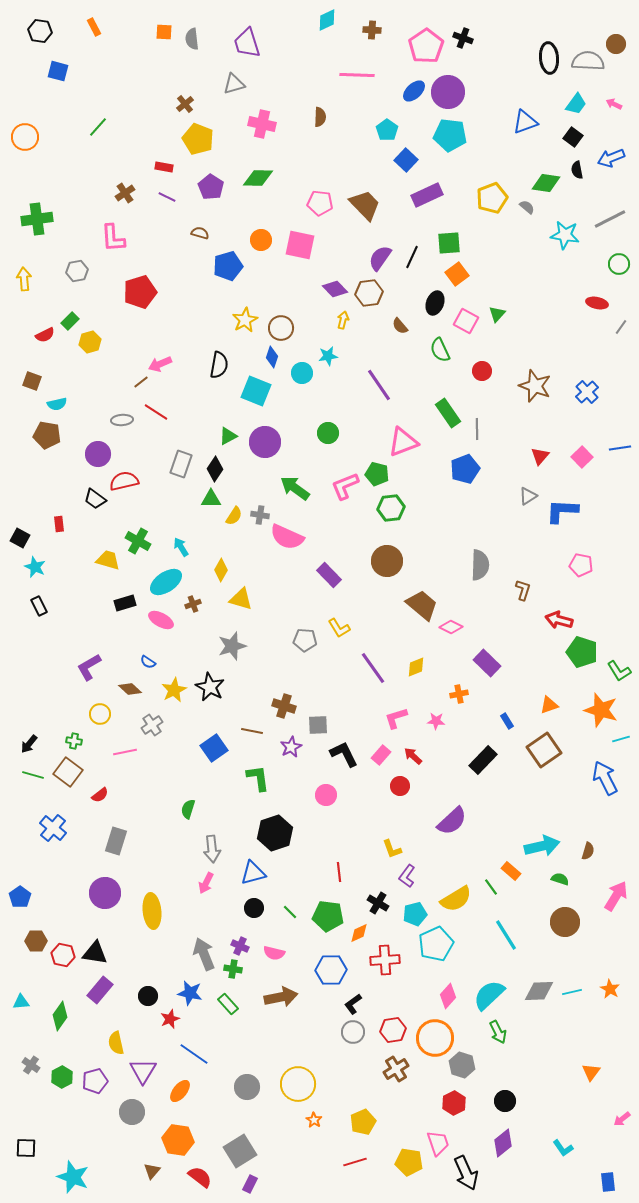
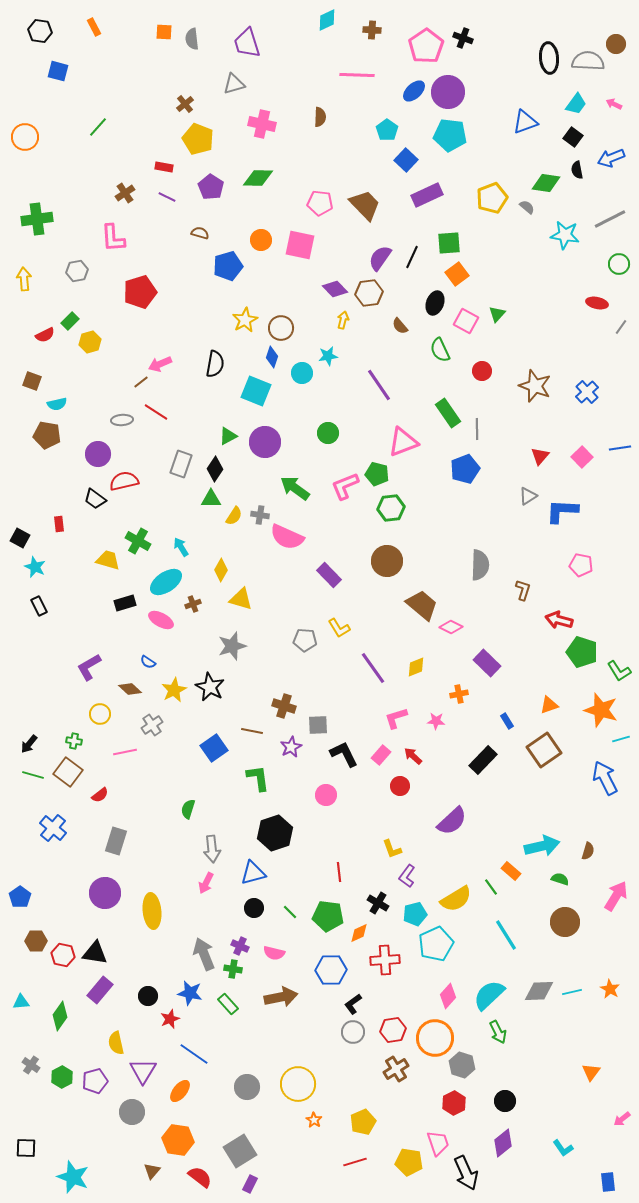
black semicircle at (219, 365): moved 4 px left, 1 px up
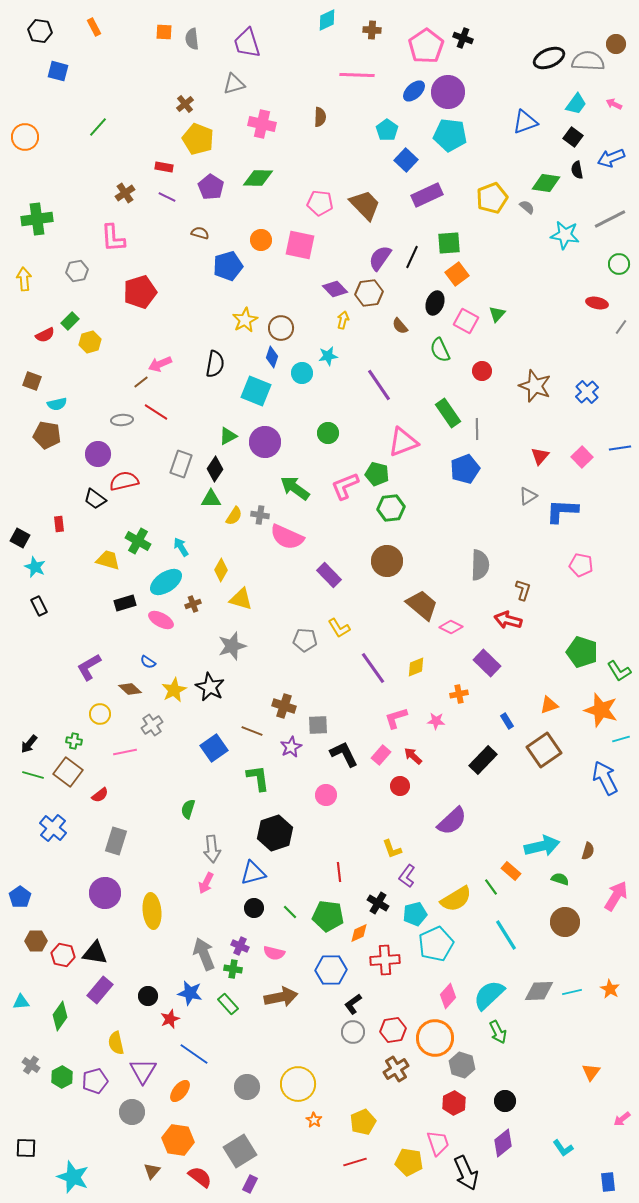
black ellipse at (549, 58): rotated 72 degrees clockwise
red arrow at (559, 620): moved 51 px left
brown line at (252, 731): rotated 10 degrees clockwise
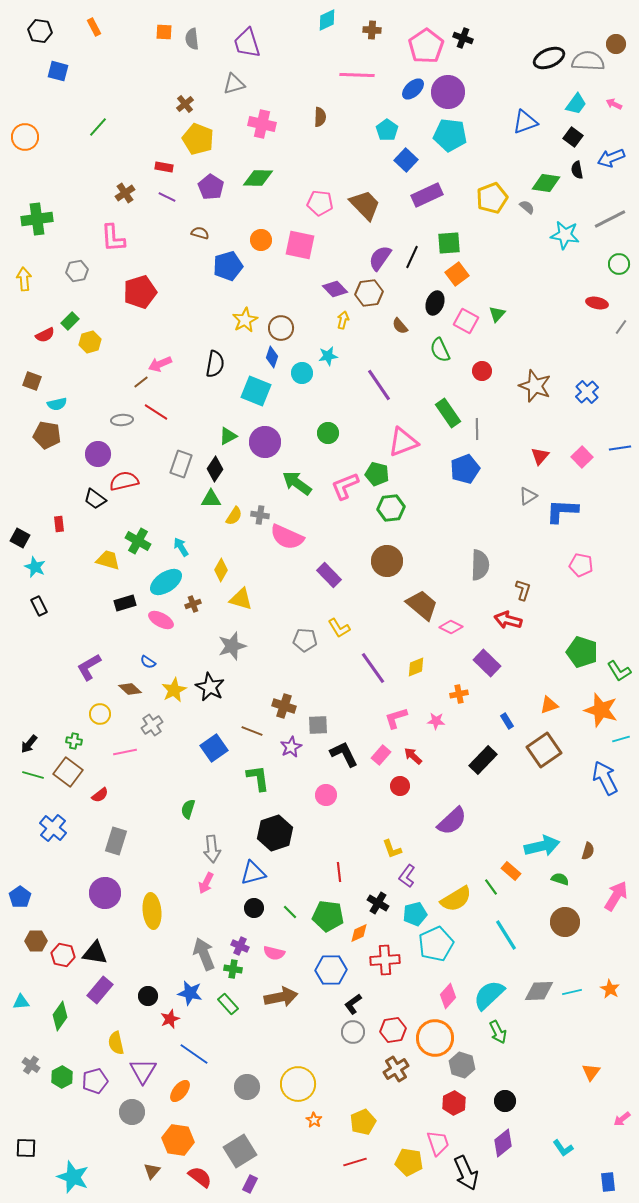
blue ellipse at (414, 91): moved 1 px left, 2 px up
green arrow at (295, 488): moved 2 px right, 5 px up
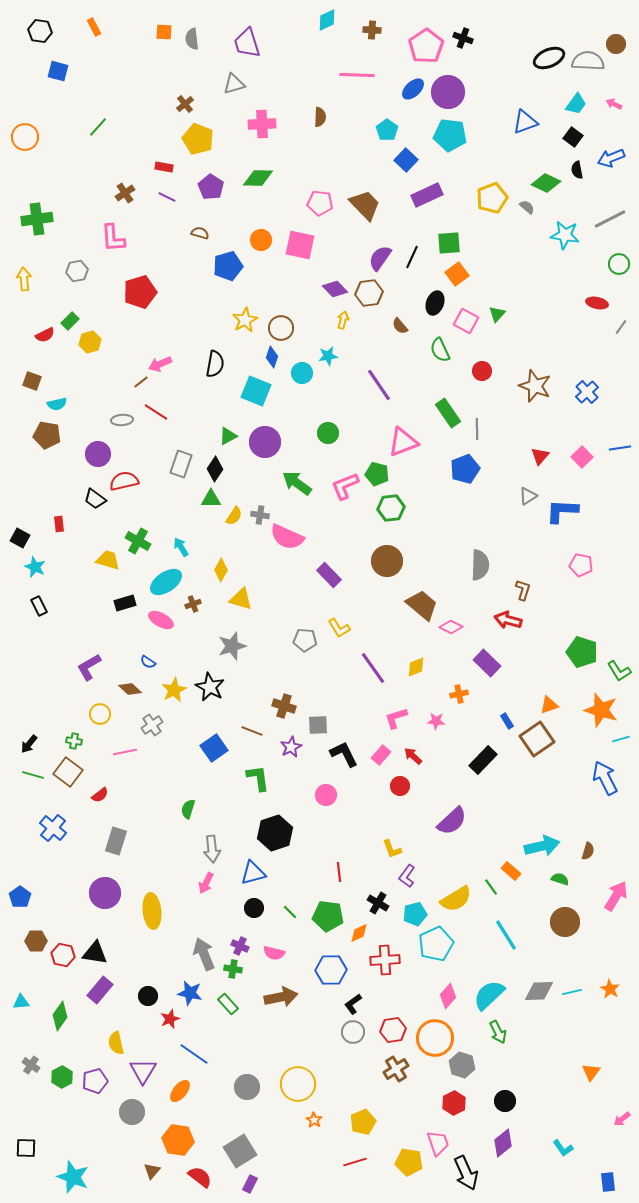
pink cross at (262, 124): rotated 16 degrees counterclockwise
green diamond at (546, 183): rotated 16 degrees clockwise
brown square at (544, 750): moved 7 px left, 11 px up
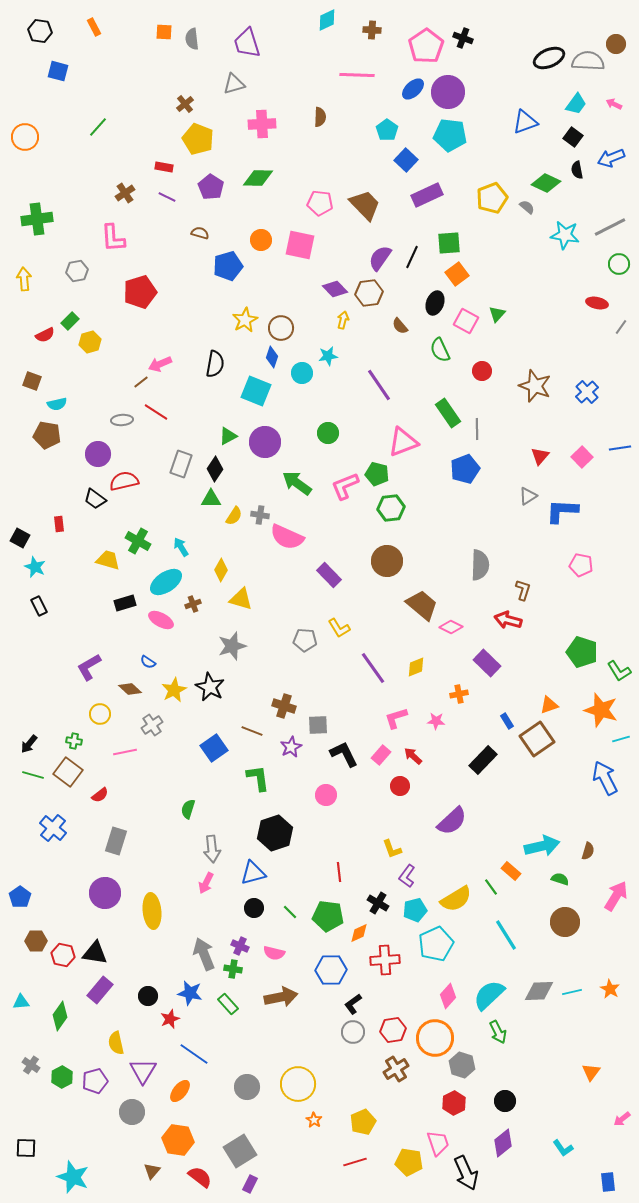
gray line at (610, 219): moved 8 px down
cyan pentagon at (415, 914): moved 4 px up
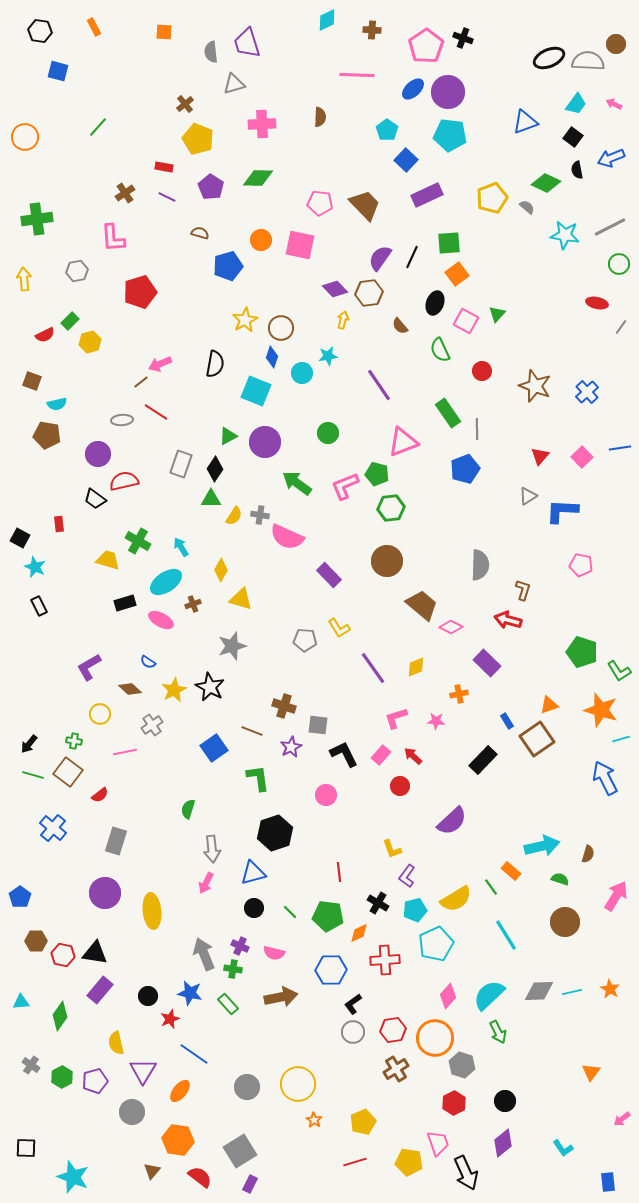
gray semicircle at (192, 39): moved 19 px right, 13 px down
gray square at (318, 725): rotated 10 degrees clockwise
brown semicircle at (588, 851): moved 3 px down
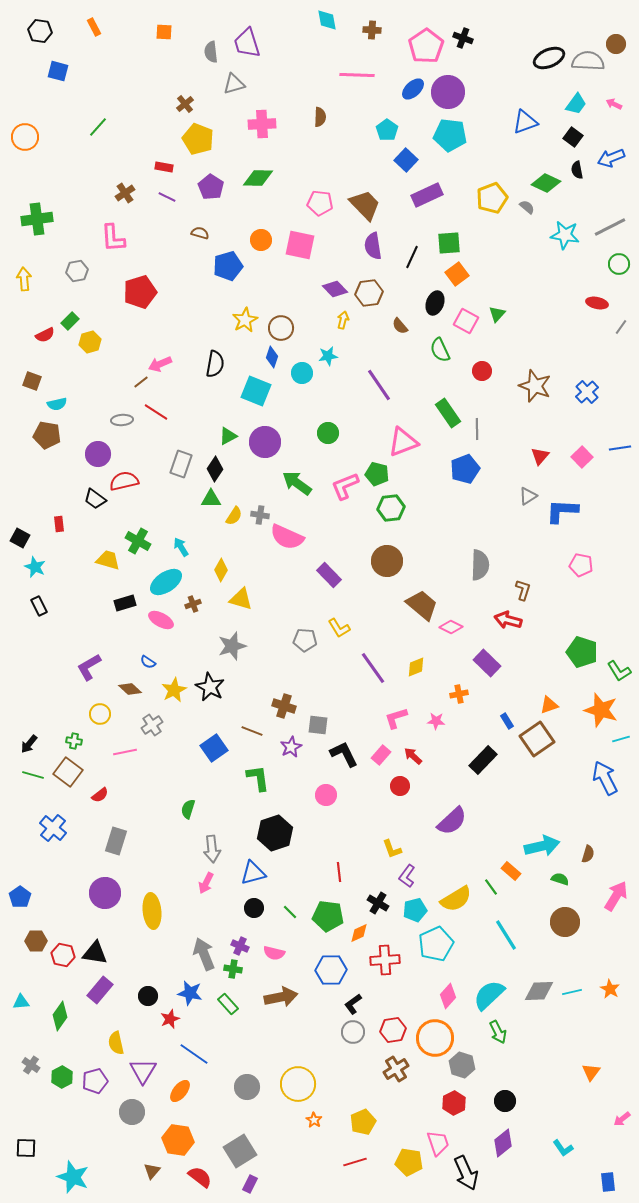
cyan diamond at (327, 20): rotated 75 degrees counterclockwise
purple semicircle at (380, 258): moved 7 px left, 12 px up; rotated 44 degrees counterclockwise
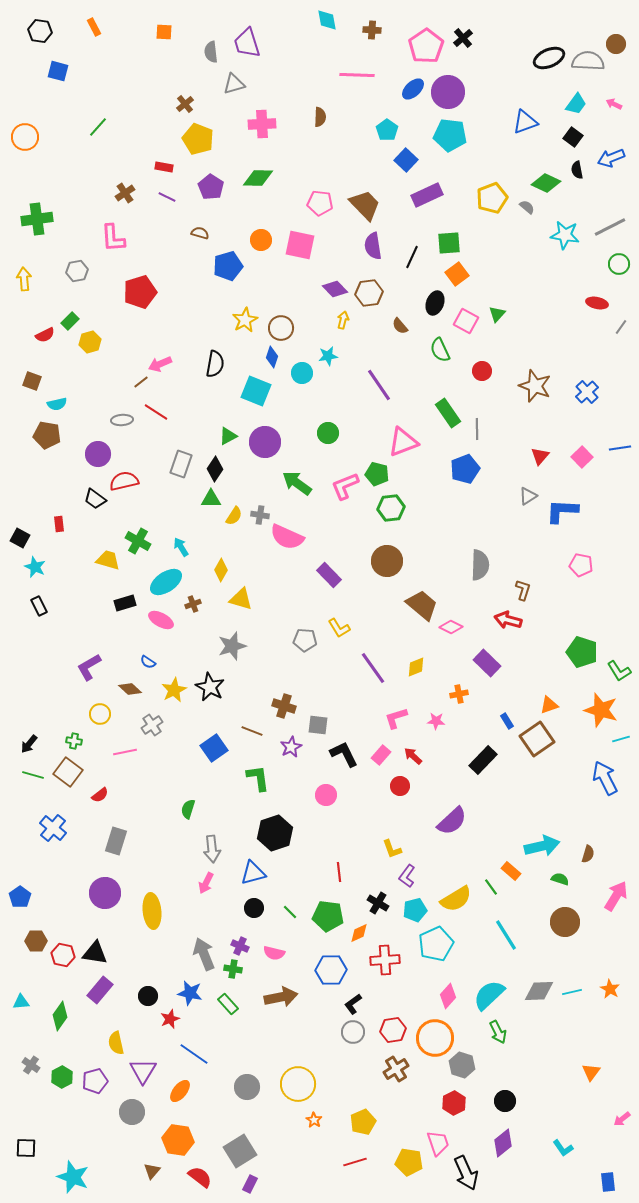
black cross at (463, 38): rotated 30 degrees clockwise
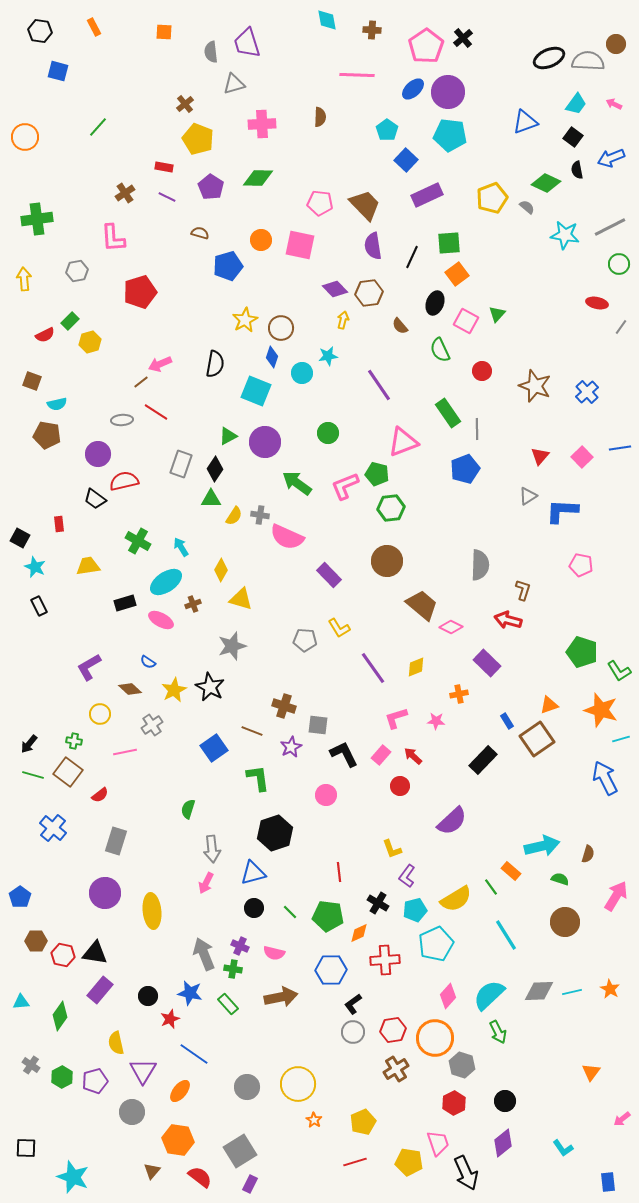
yellow trapezoid at (108, 560): moved 20 px left, 6 px down; rotated 25 degrees counterclockwise
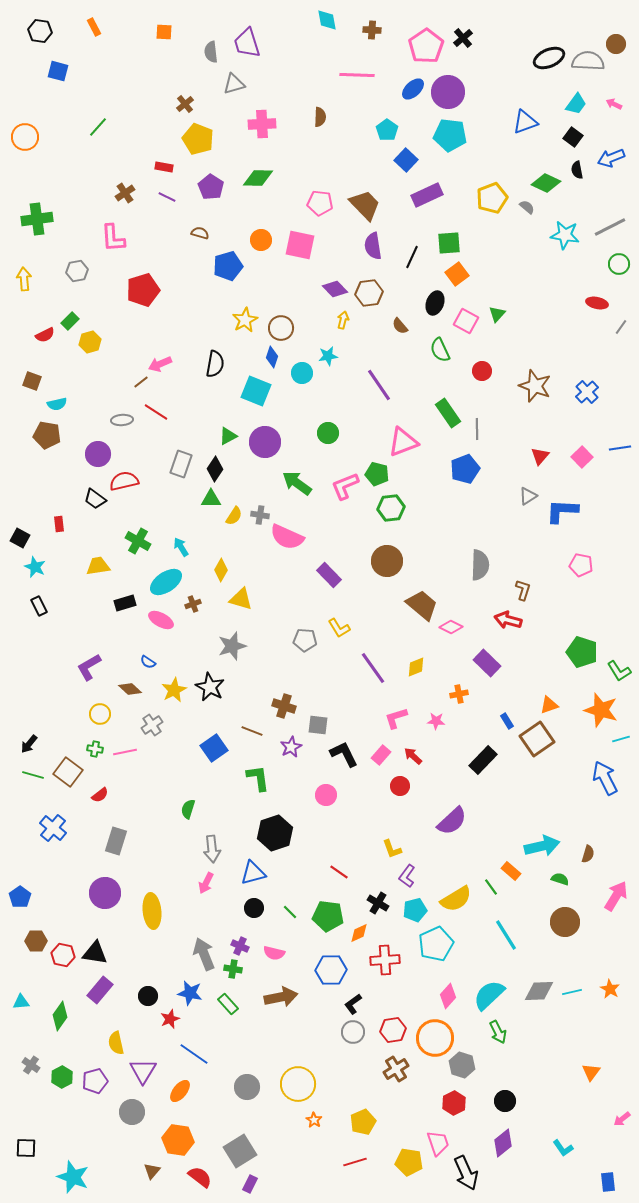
red pentagon at (140, 292): moved 3 px right, 2 px up
yellow trapezoid at (88, 566): moved 10 px right
green cross at (74, 741): moved 21 px right, 8 px down
red line at (339, 872): rotated 48 degrees counterclockwise
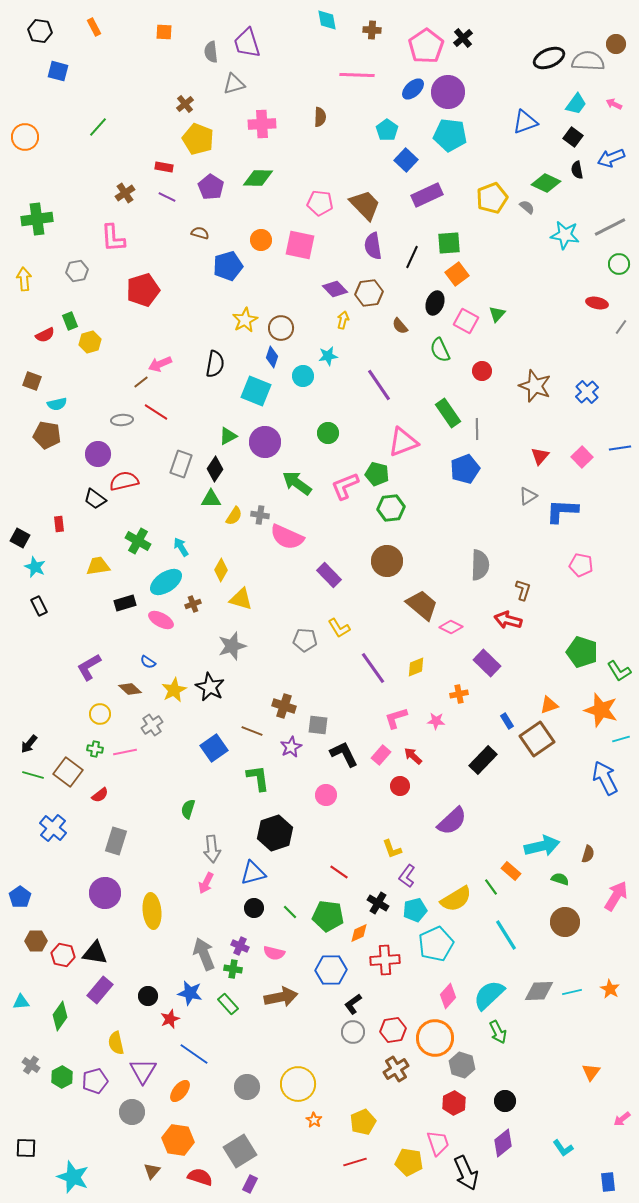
green rectangle at (70, 321): rotated 66 degrees counterclockwise
cyan circle at (302, 373): moved 1 px right, 3 px down
red semicircle at (200, 1177): rotated 20 degrees counterclockwise
